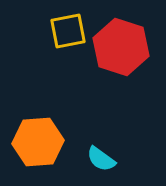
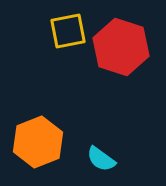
orange hexagon: rotated 18 degrees counterclockwise
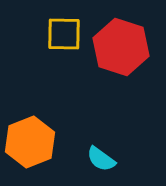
yellow square: moved 4 px left, 3 px down; rotated 12 degrees clockwise
orange hexagon: moved 8 px left
